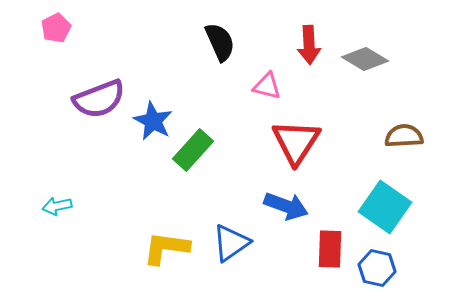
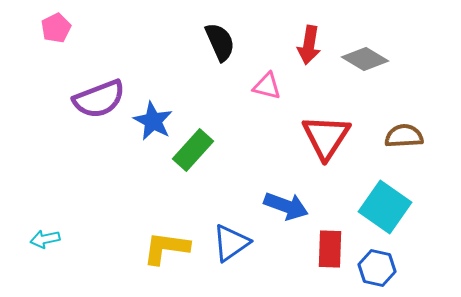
red arrow: rotated 12 degrees clockwise
red triangle: moved 30 px right, 5 px up
cyan arrow: moved 12 px left, 33 px down
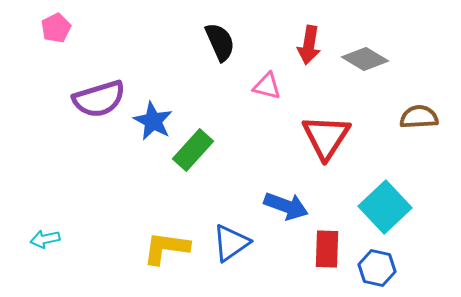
purple semicircle: rotated 4 degrees clockwise
brown semicircle: moved 15 px right, 19 px up
cyan square: rotated 12 degrees clockwise
red rectangle: moved 3 px left
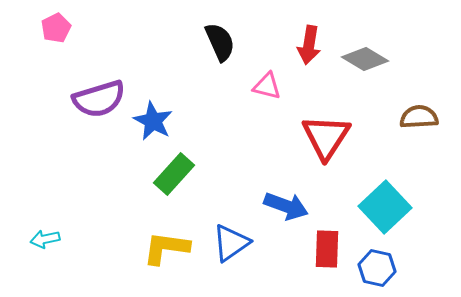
green rectangle: moved 19 px left, 24 px down
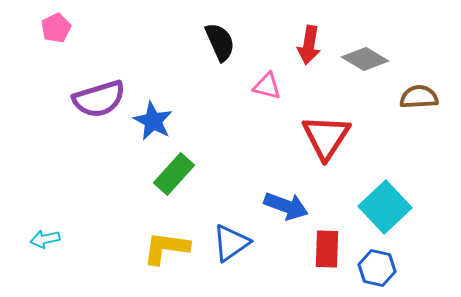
brown semicircle: moved 20 px up
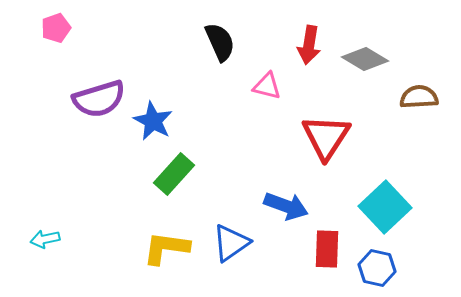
pink pentagon: rotated 8 degrees clockwise
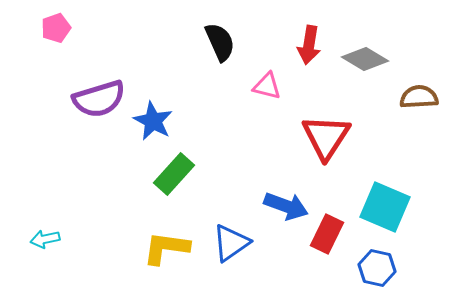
cyan square: rotated 24 degrees counterclockwise
red rectangle: moved 15 px up; rotated 24 degrees clockwise
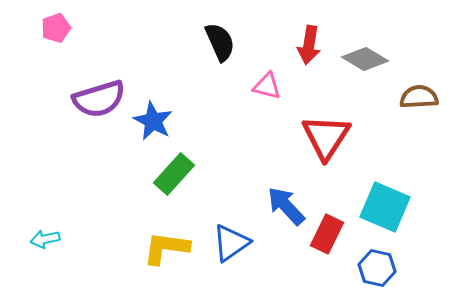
blue arrow: rotated 153 degrees counterclockwise
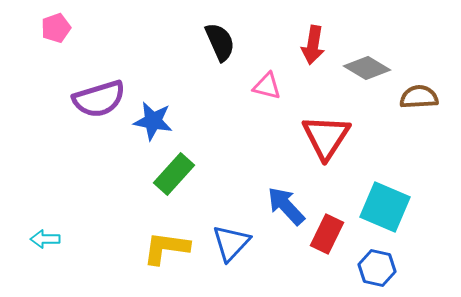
red arrow: moved 4 px right
gray diamond: moved 2 px right, 9 px down
blue star: rotated 18 degrees counterclockwise
cyan arrow: rotated 12 degrees clockwise
blue triangle: rotated 12 degrees counterclockwise
